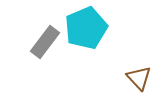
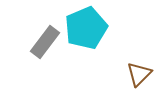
brown triangle: moved 4 px up; rotated 28 degrees clockwise
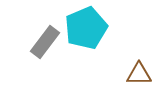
brown triangle: rotated 44 degrees clockwise
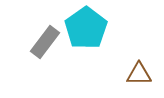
cyan pentagon: rotated 12 degrees counterclockwise
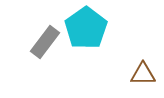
brown triangle: moved 4 px right
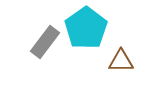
brown triangle: moved 22 px left, 13 px up
